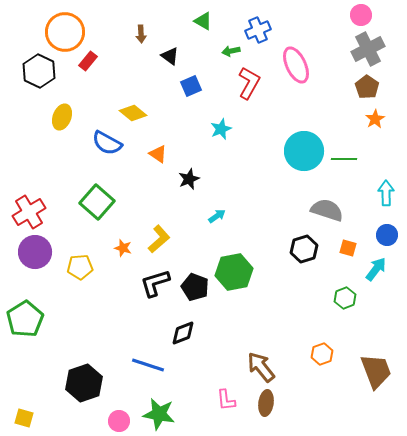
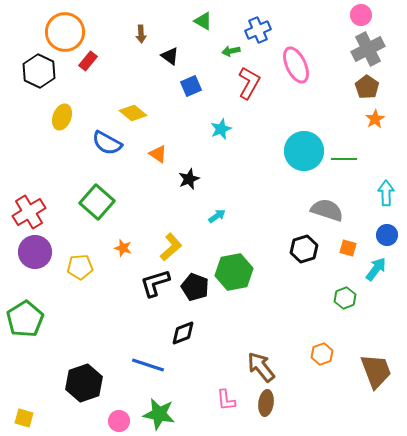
yellow L-shape at (159, 239): moved 12 px right, 8 px down
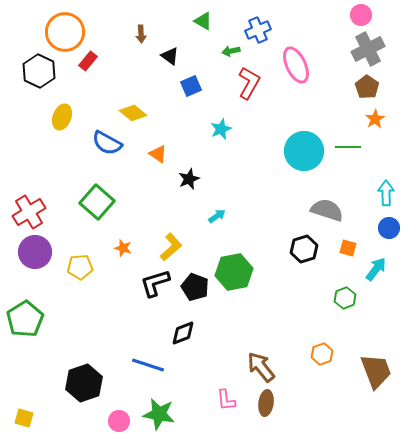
green line at (344, 159): moved 4 px right, 12 px up
blue circle at (387, 235): moved 2 px right, 7 px up
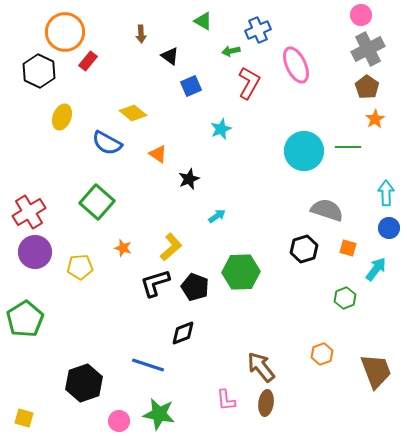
green hexagon at (234, 272): moved 7 px right; rotated 9 degrees clockwise
